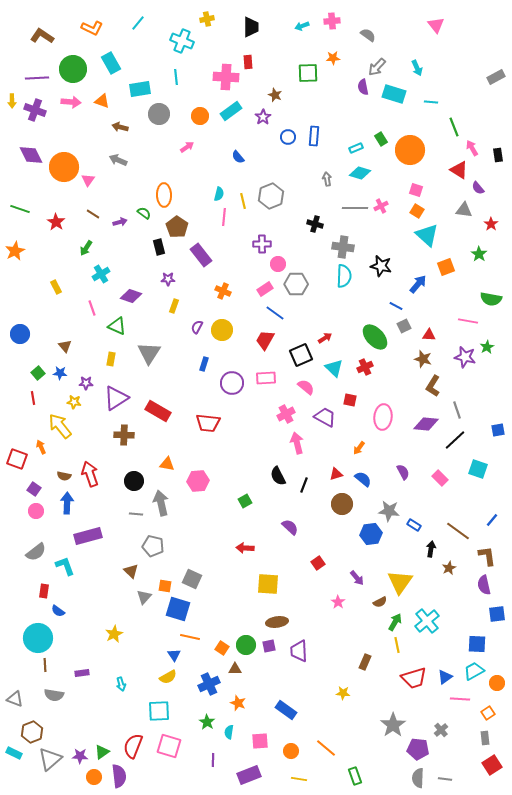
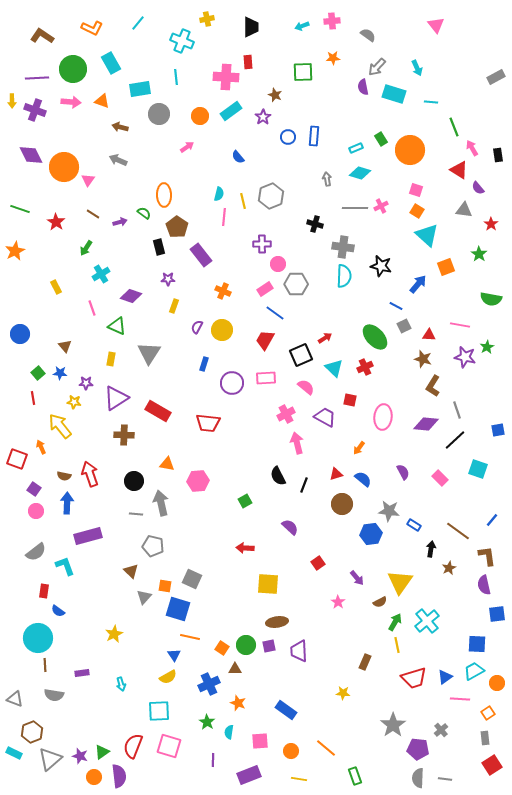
green square at (308, 73): moved 5 px left, 1 px up
pink line at (468, 321): moved 8 px left, 4 px down
purple star at (80, 756): rotated 14 degrees clockwise
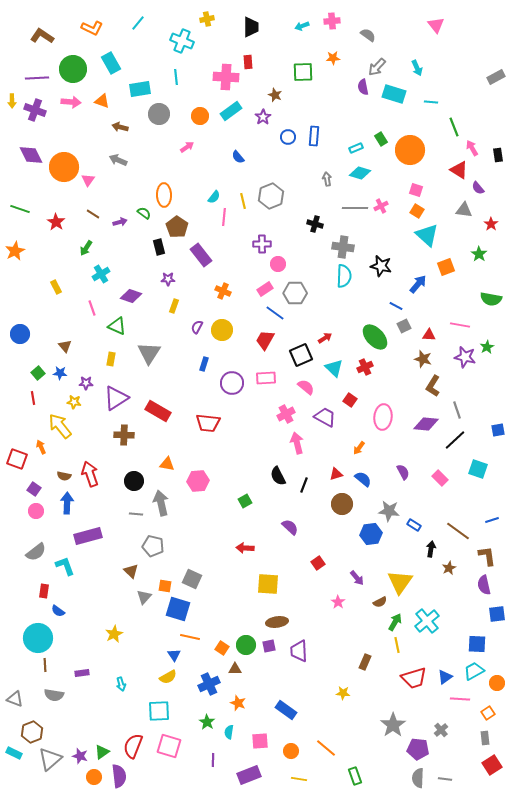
cyan semicircle at (219, 194): moved 5 px left, 3 px down; rotated 24 degrees clockwise
gray hexagon at (296, 284): moved 1 px left, 9 px down
red square at (350, 400): rotated 24 degrees clockwise
blue line at (492, 520): rotated 32 degrees clockwise
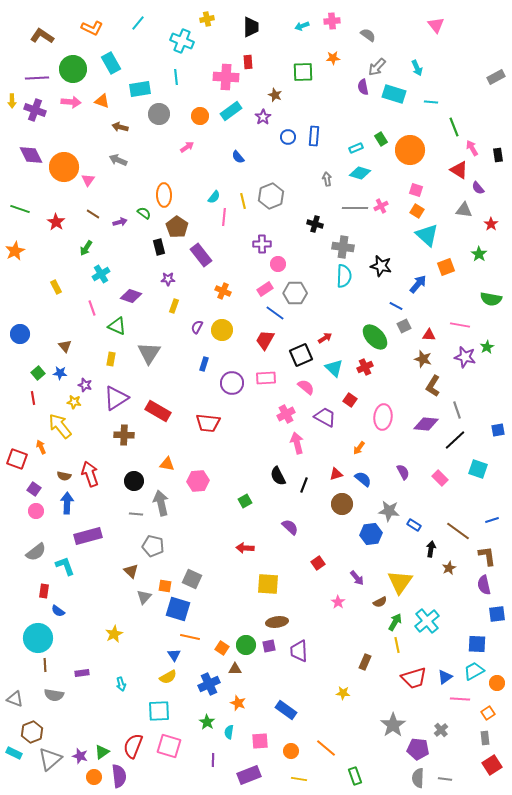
purple star at (86, 383): moved 1 px left, 2 px down; rotated 16 degrees clockwise
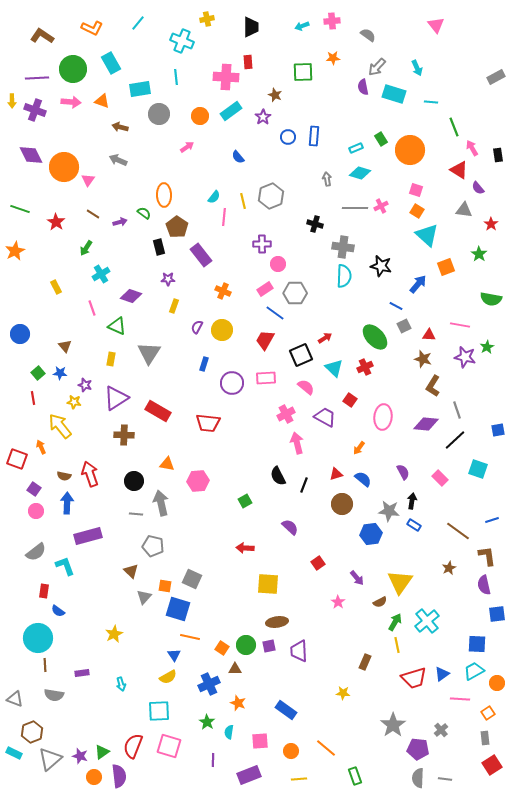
black arrow at (431, 549): moved 19 px left, 48 px up
blue triangle at (445, 677): moved 3 px left, 3 px up
yellow line at (299, 779): rotated 14 degrees counterclockwise
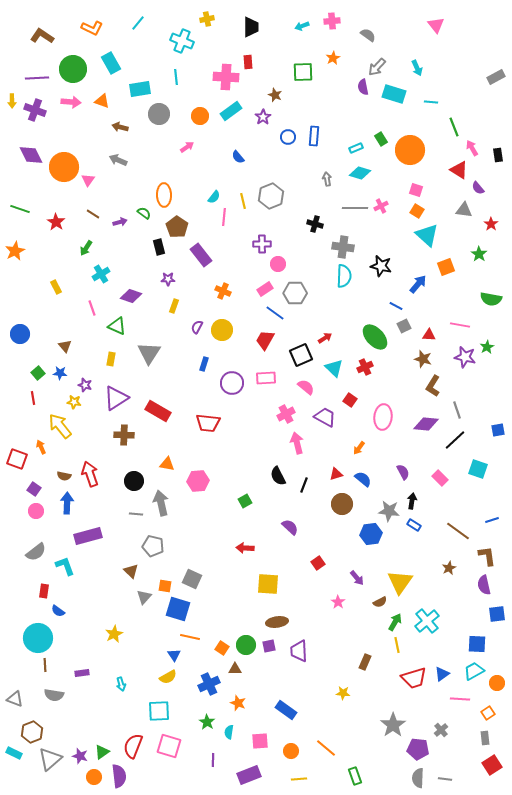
orange star at (333, 58): rotated 24 degrees counterclockwise
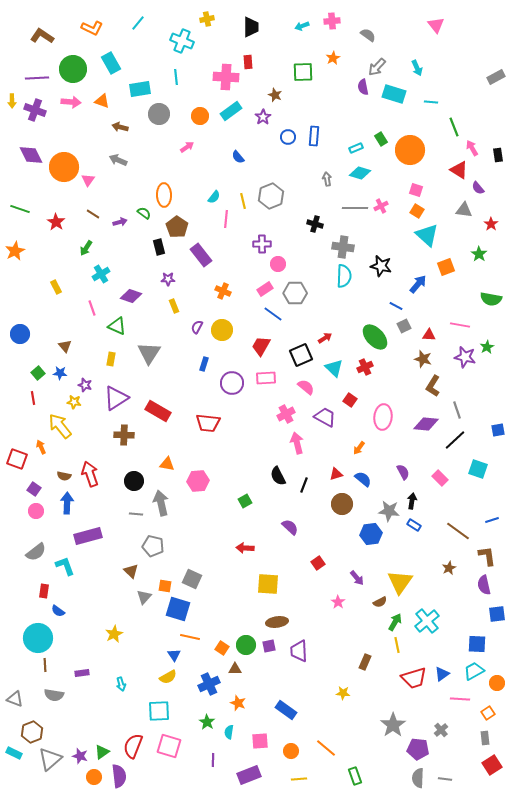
pink line at (224, 217): moved 2 px right, 2 px down
yellow rectangle at (174, 306): rotated 40 degrees counterclockwise
blue line at (275, 313): moved 2 px left, 1 px down
red trapezoid at (265, 340): moved 4 px left, 6 px down
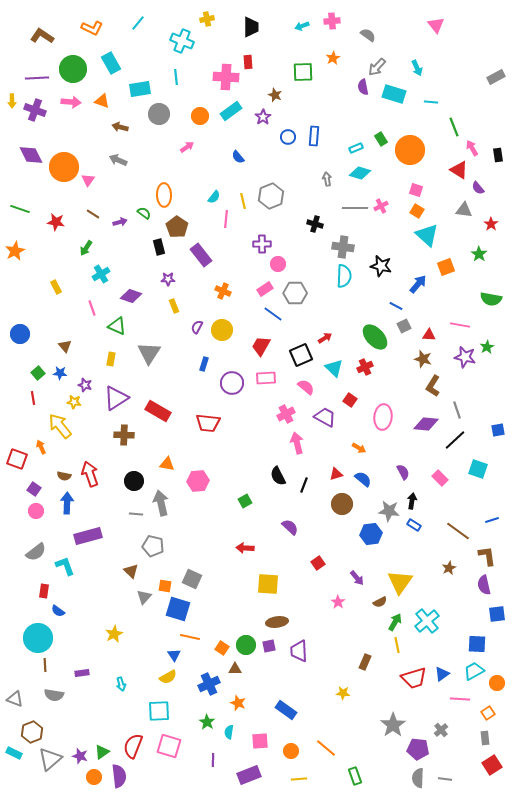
red star at (56, 222): rotated 24 degrees counterclockwise
orange arrow at (359, 448): rotated 96 degrees counterclockwise
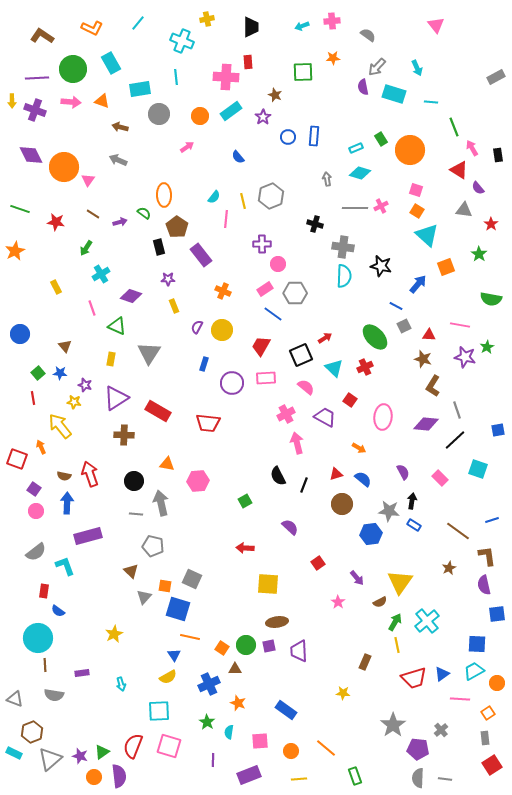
orange star at (333, 58): rotated 24 degrees clockwise
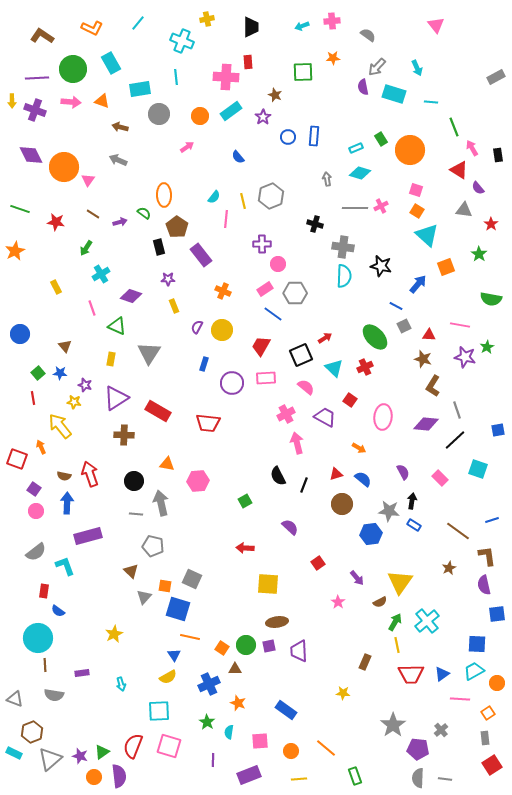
red trapezoid at (414, 678): moved 3 px left, 4 px up; rotated 16 degrees clockwise
